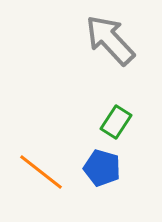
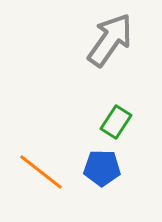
gray arrow: rotated 78 degrees clockwise
blue pentagon: rotated 15 degrees counterclockwise
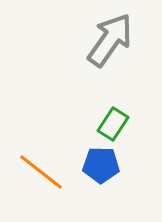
green rectangle: moved 3 px left, 2 px down
blue pentagon: moved 1 px left, 3 px up
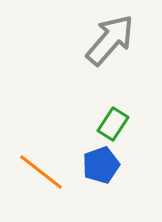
gray arrow: rotated 6 degrees clockwise
blue pentagon: rotated 21 degrees counterclockwise
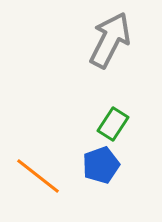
gray arrow: rotated 14 degrees counterclockwise
orange line: moved 3 px left, 4 px down
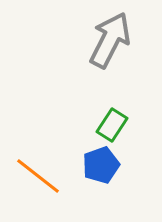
green rectangle: moved 1 px left, 1 px down
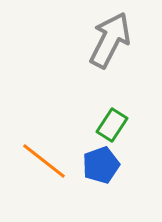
orange line: moved 6 px right, 15 px up
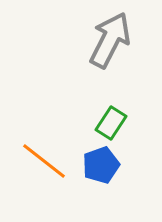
green rectangle: moved 1 px left, 2 px up
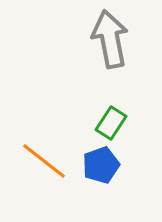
gray arrow: moved 1 px up; rotated 38 degrees counterclockwise
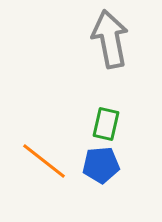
green rectangle: moved 5 px left, 1 px down; rotated 20 degrees counterclockwise
blue pentagon: rotated 15 degrees clockwise
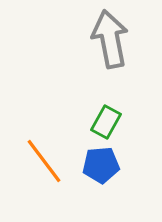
green rectangle: moved 2 px up; rotated 16 degrees clockwise
orange line: rotated 15 degrees clockwise
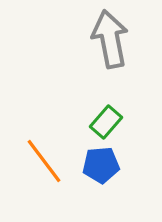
green rectangle: rotated 12 degrees clockwise
